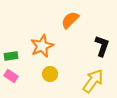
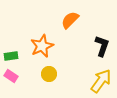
yellow circle: moved 1 px left
yellow arrow: moved 8 px right
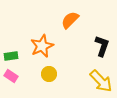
yellow arrow: rotated 100 degrees clockwise
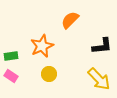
black L-shape: rotated 65 degrees clockwise
yellow arrow: moved 2 px left, 2 px up
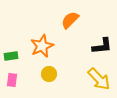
pink rectangle: moved 1 px right, 4 px down; rotated 64 degrees clockwise
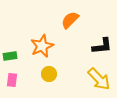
green rectangle: moved 1 px left
